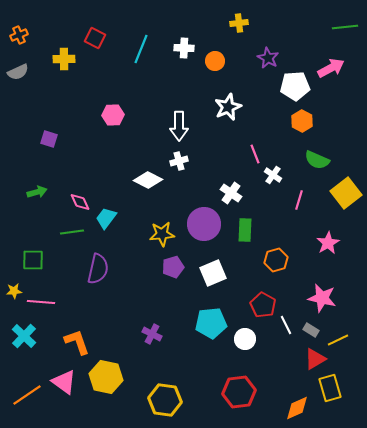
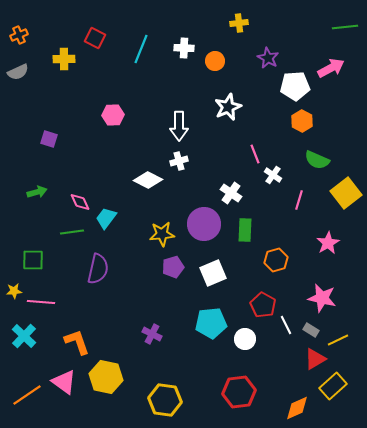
yellow rectangle at (330, 388): moved 3 px right, 2 px up; rotated 64 degrees clockwise
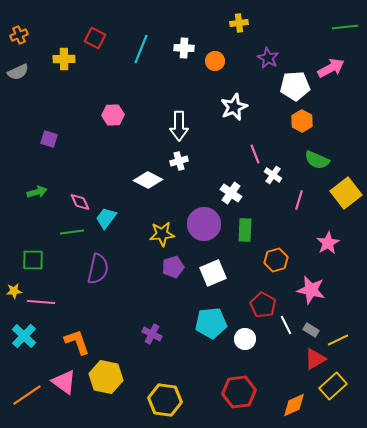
white star at (228, 107): moved 6 px right
pink star at (322, 298): moved 11 px left, 8 px up
orange diamond at (297, 408): moved 3 px left, 3 px up
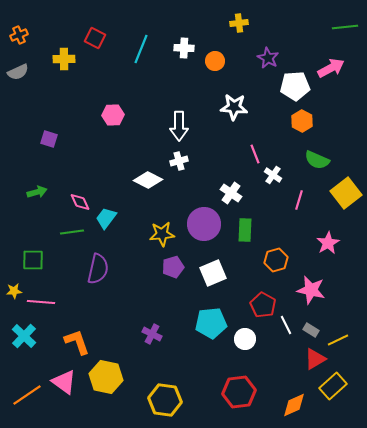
white star at (234, 107): rotated 28 degrees clockwise
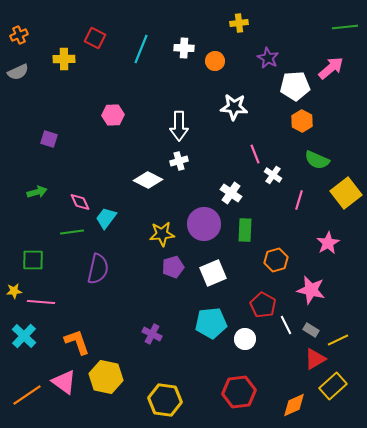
pink arrow at (331, 68): rotated 12 degrees counterclockwise
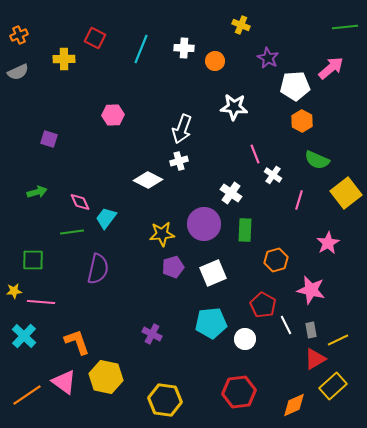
yellow cross at (239, 23): moved 2 px right, 2 px down; rotated 30 degrees clockwise
white arrow at (179, 126): moved 3 px right, 3 px down; rotated 20 degrees clockwise
gray rectangle at (311, 330): rotated 49 degrees clockwise
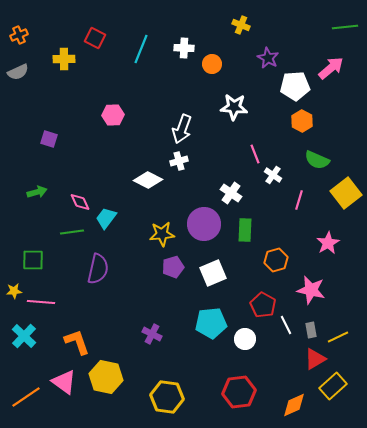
orange circle at (215, 61): moved 3 px left, 3 px down
yellow line at (338, 340): moved 3 px up
orange line at (27, 395): moved 1 px left, 2 px down
yellow hexagon at (165, 400): moved 2 px right, 3 px up
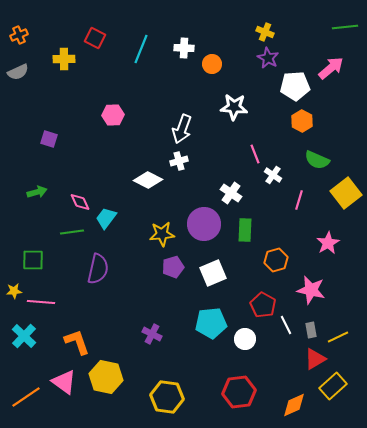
yellow cross at (241, 25): moved 24 px right, 7 px down
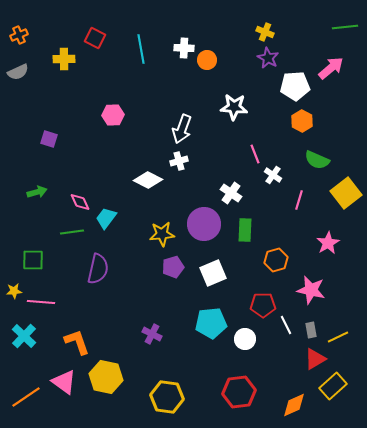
cyan line at (141, 49): rotated 32 degrees counterclockwise
orange circle at (212, 64): moved 5 px left, 4 px up
red pentagon at (263, 305): rotated 30 degrees counterclockwise
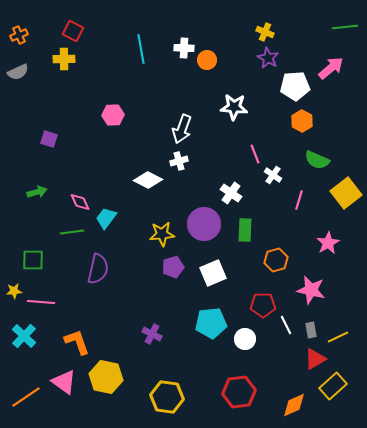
red square at (95, 38): moved 22 px left, 7 px up
